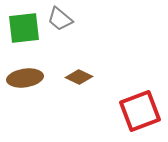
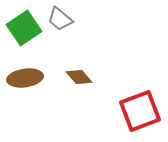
green square: rotated 28 degrees counterclockwise
brown diamond: rotated 24 degrees clockwise
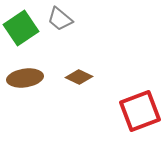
green square: moved 3 px left
brown diamond: rotated 24 degrees counterclockwise
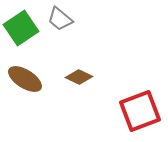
brown ellipse: moved 1 px down; rotated 40 degrees clockwise
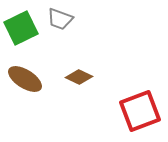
gray trapezoid: rotated 20 degrees counterclockwise
green square: rotated 8 degrees clockwise
